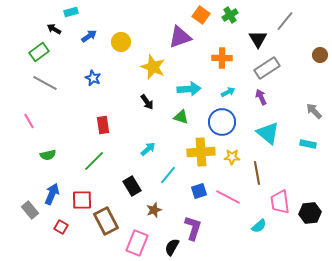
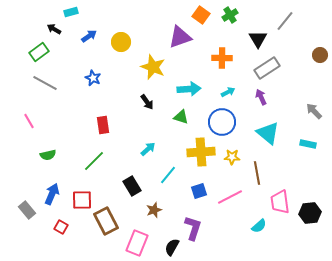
pink line at (228, 197): moved 2 px right; rotated 55 degrees counterclockwise
gray rectangle at (30, 210): moved 3 px left
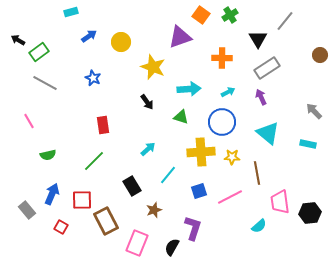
black arrow at (54, 29): moved 36 px left, 11 px down
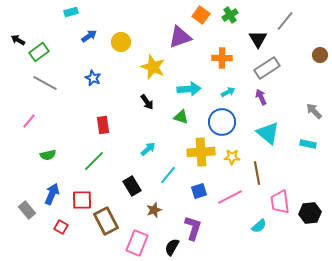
pink line at (29, 121): rotated 70 degrees clockwise
